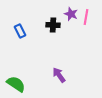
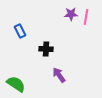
purple star: rotated 24 degrees counterclockwise
black cross: moved 7 px left, 24 px down
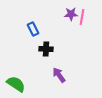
pink line: moved 4 px left
blue rectangle: moved 13 px right, 2 px up
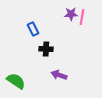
purple arrow: rotated 35 degrees counterclockwise
green semicircle: moved 3 px up
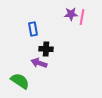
blue rectangle: rotated 16 degrees clockwise
purple arrow: moved 20 px left, 12 px up
green semicircle: moved 4 px right
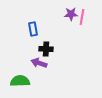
green semicircle: rotated 36 degrees counterclockwise
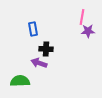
purple star: moved 17 px right, 17 px down
